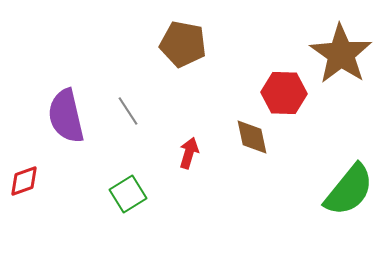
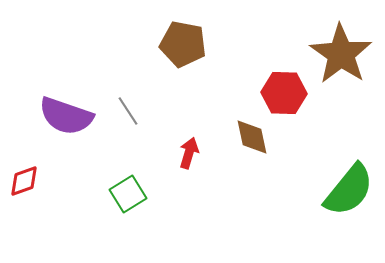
purple semicircle: rotated 58 degrees counterclockwise
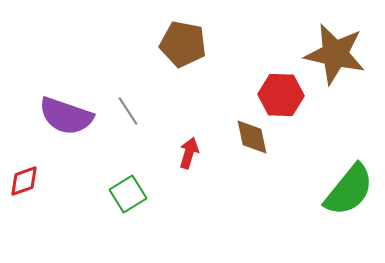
brown star: moved 6 px left; rotated 22 degrees counterclockwise
red hexagon: moved 3 px left, 2 px down
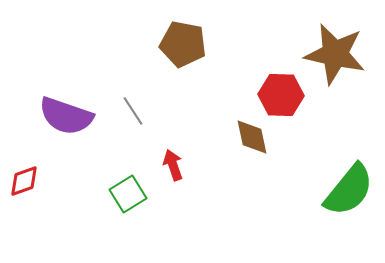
gray line: moved 5 px right
red arrow: moved 16 px left, 12 px down; rotated 36 degrees counterclockwise
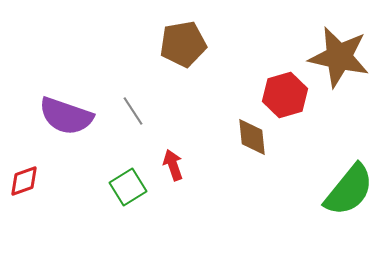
brown pentagon: rotated 21 degrees counterclockwise
brown star: moved 4 px right, 3 px down
red hexagon: moved 4 px right; rotated 18 degrees counterclockwise
brown diamond: rotated 6 degrees clockwise
green square: moved 7 px up
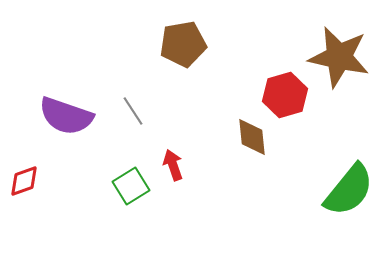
green square: moved 3 px right, 1 px up
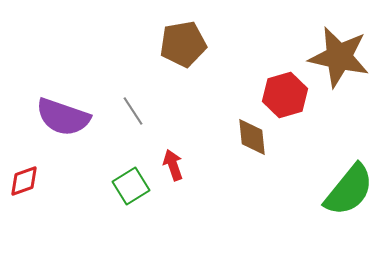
purple semicircle: moved 3 px left, 1 px down
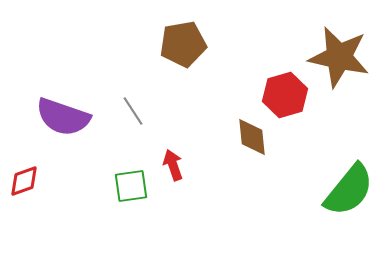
green square: rotated 24 degrees clockwise
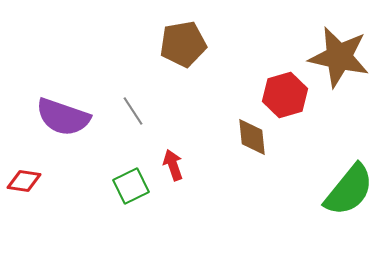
red diamond: rotated 28 degrees clockwise
green square: rotated 18 degrees counterclockwise
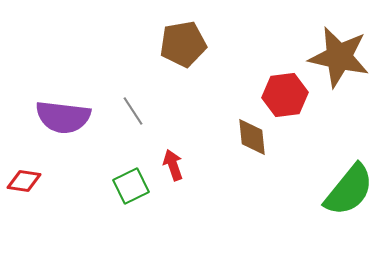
red hexagon: rotated 9 degrees clockwise
purple semicircle: rotated 12 degrees counterclockwise
